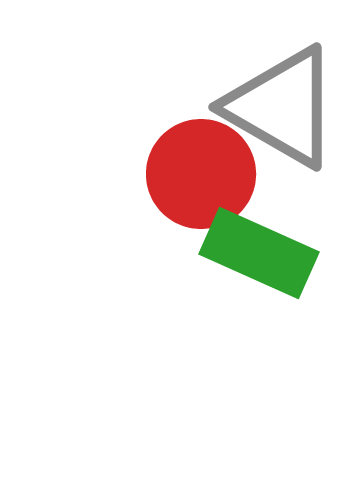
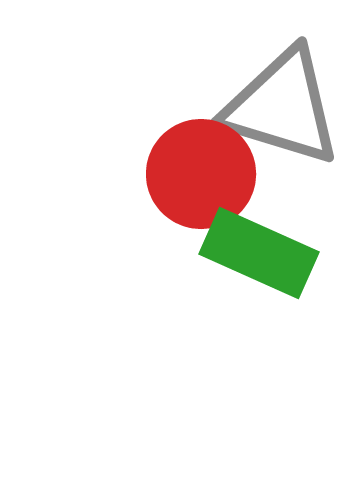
gray triangle: rotated 13 degrees counterclockwise
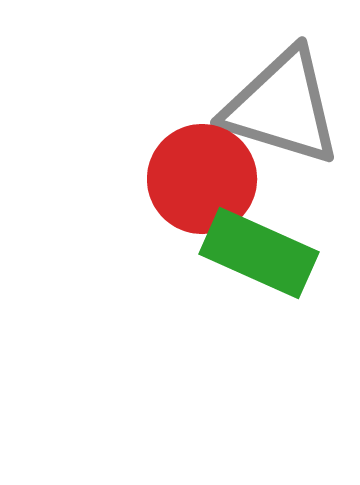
red circle: moved 1 px right, 5 px down
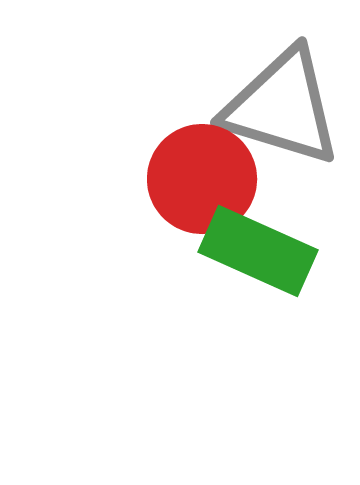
green rectangle: moved 1 px left, 2 px up
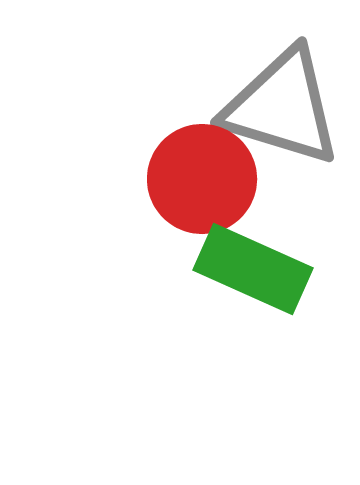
green rectangle: moved 5 px left, 18 px down
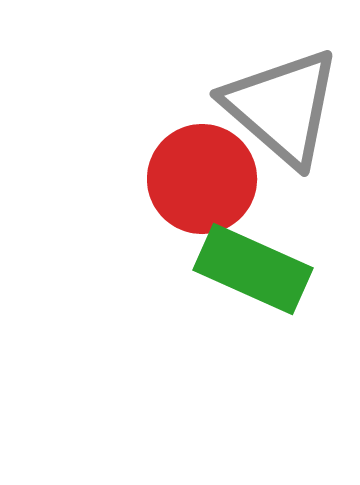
gray triangle: rotated 24 degrees clockwise
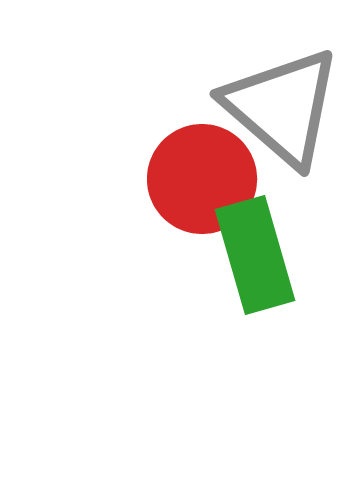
green rectangle: moved 2 px right, 14 px up; rotated 50 degrees clockwise
